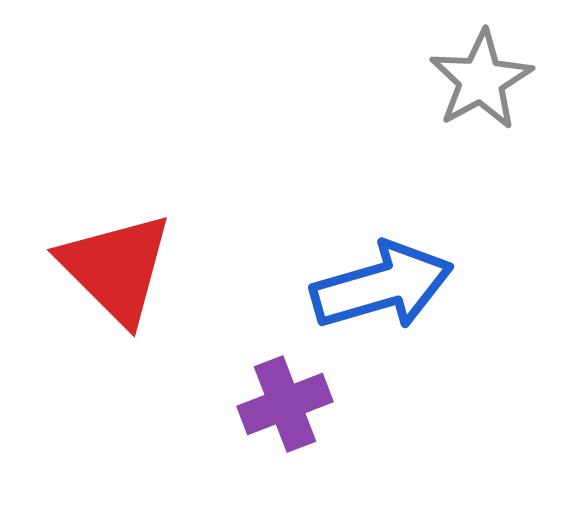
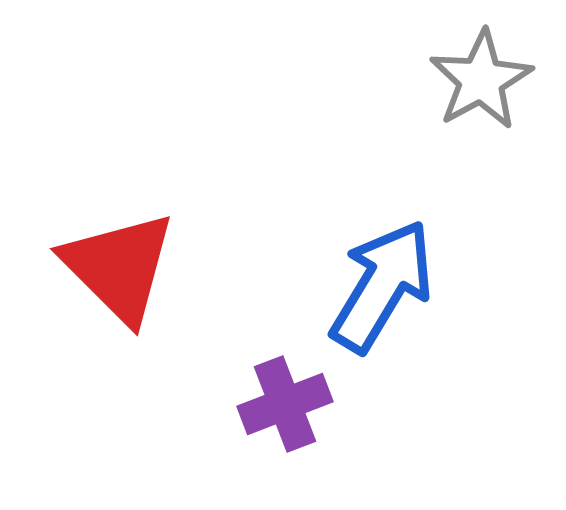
red triangle: moved 3 px right, 1 px up
blue arrow: rotated 43 degrees counterclockwise
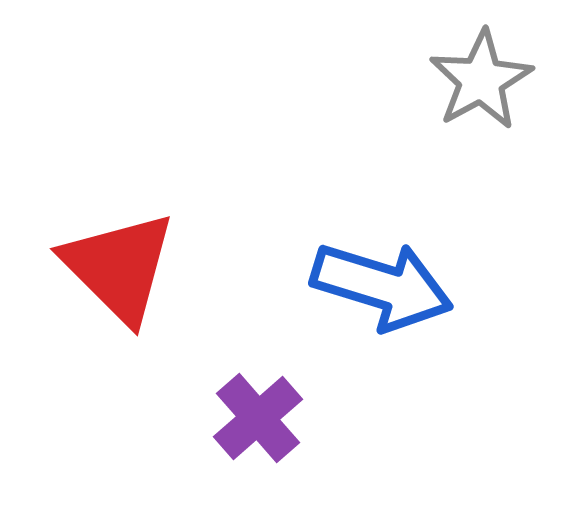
blue arrow: rotated 76 degrees clockwise
purple cross: moved 27 px left, 14 px down; rotated 20 degrees counterclockwise
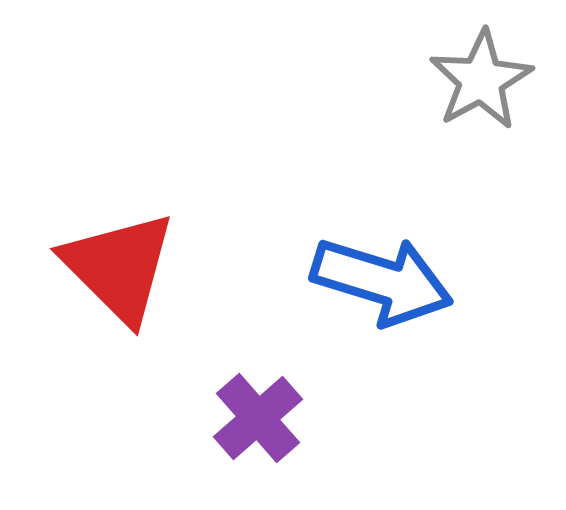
blue arrow: moved 5 px up
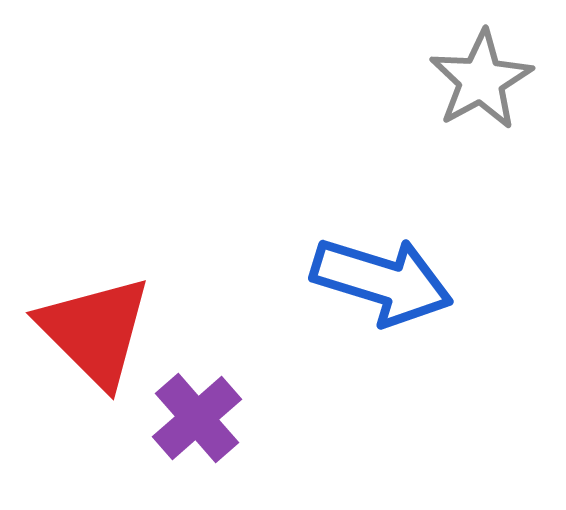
red triangle: moved 24 px left, 64 px down
purple cross: moved 61 px left
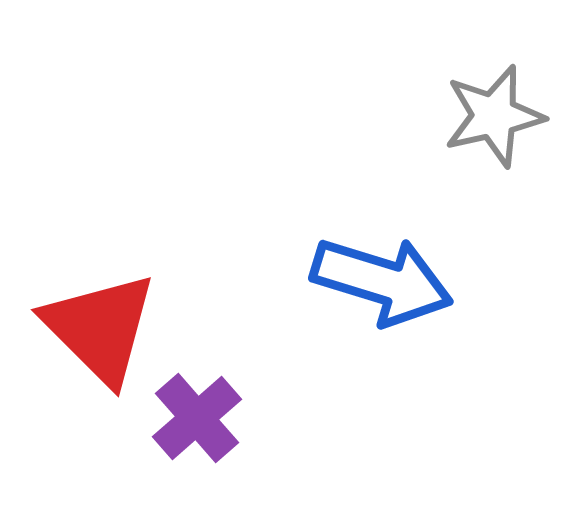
gray star: moved 13 px right, 36 px down; rotated 16 degrees clockwise
red triangle: moved 5 px right, 3 px up
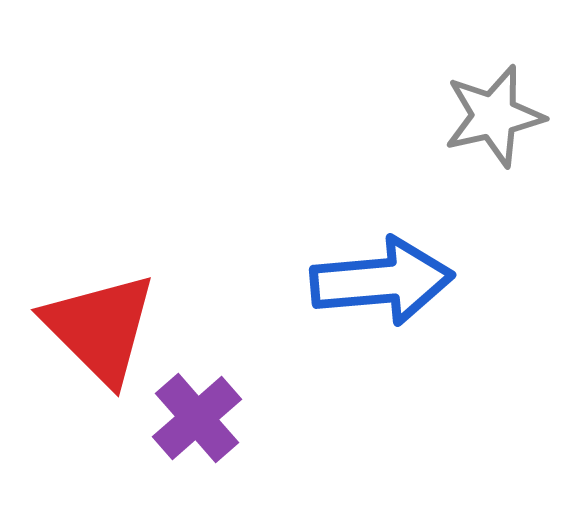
blue arrow: rotated 22 degrees counterclockwise
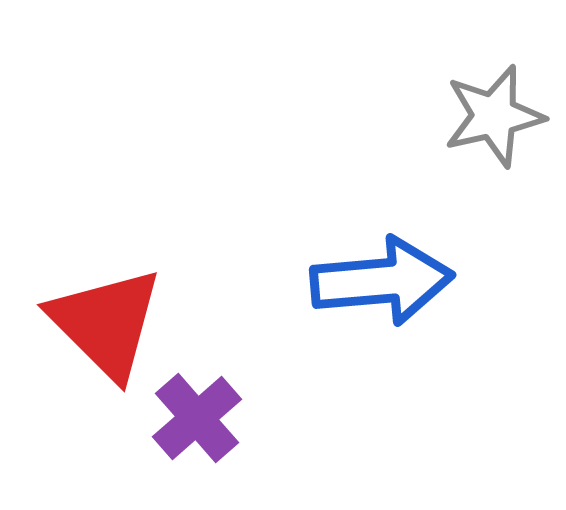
red triangle: moved 6 px right, 5 px up
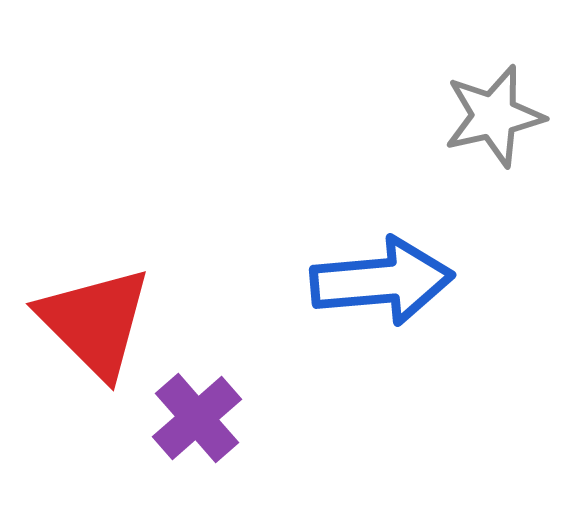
red triangle: moved 11 px left, 1 px up
